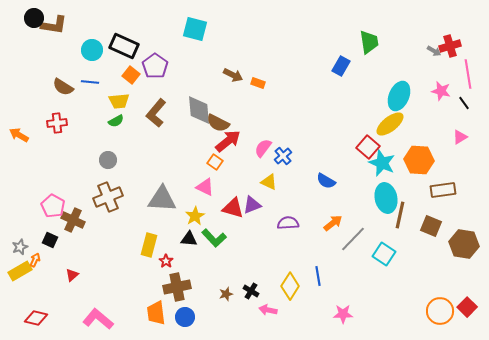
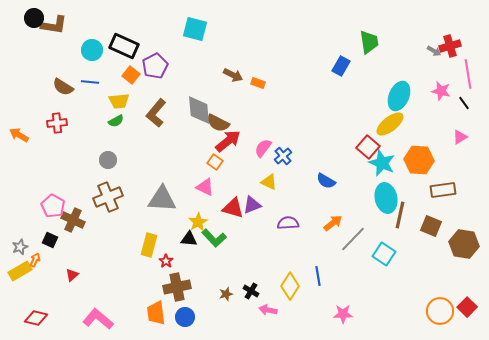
purple pentagon at (155, 66): rotated 10 degrees clockwise
yellow star at (195, 216): moved 3 px right, 6 px down
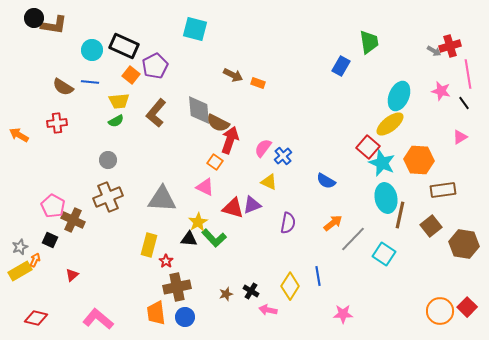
red arrow at (228, 141): moved 2 px right, 1 px up; rotated 32 degrees counterclockwise
purple semicircle at (288, 223): rotated 105 degrees clockwise
brown square at (431, 226): rotated 30 degrees clockwise
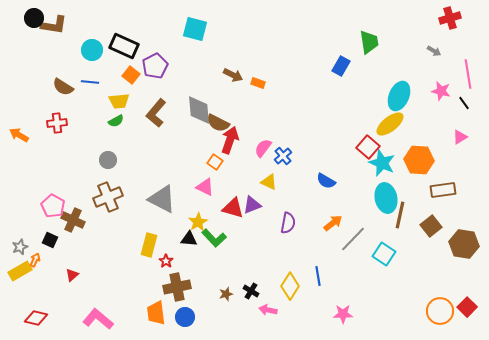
red cross at (450, 46): moved 28 px up
gray triangle at (162, 199): rotated 24 degrees clockwise
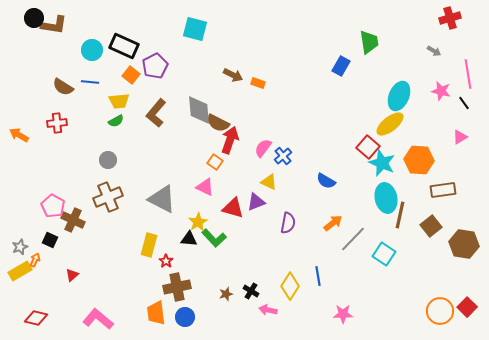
purple triangle at (252, 205): moved 4 px right, 3 px up
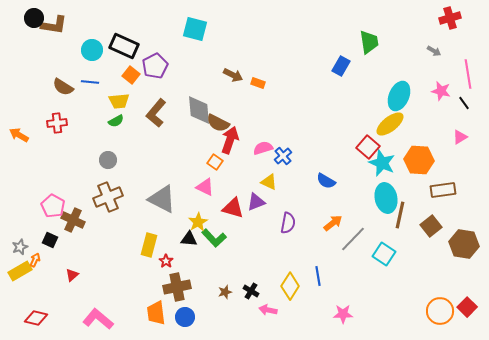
pink semicircle at (263, 148): rotated 36 degrees clockwise
brown star at (226, 294): moved 1 px left, 2 px up
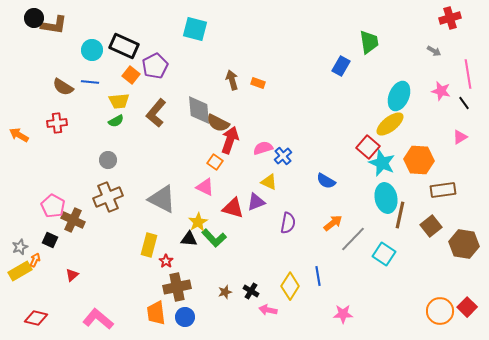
brown arrow at (233, 75): moved 1 px left, 5 px down; rotated 132 degrees counterclockwise
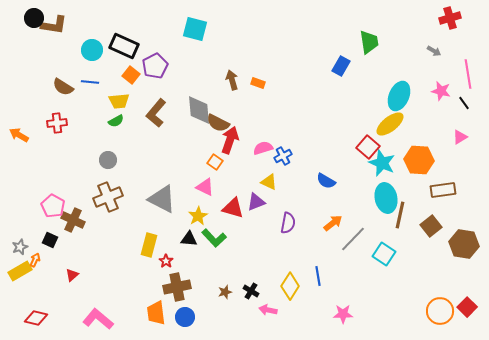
blue cross at (283, 156): rotated 12 degrees clockwise
yellow star at (198, 222): moved 6 px up
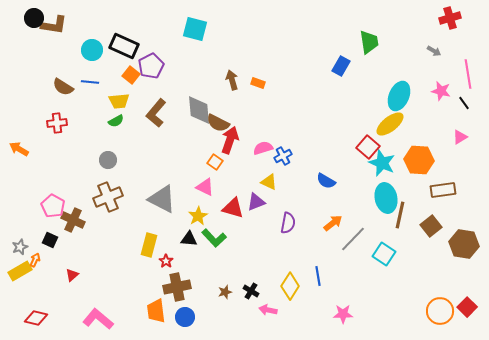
purple pentagon at (155, 66): moved 4 px left
orange arrow at (19, 135): moved 14 px down
orange trapezoid at (156, 313): moved 2 px up
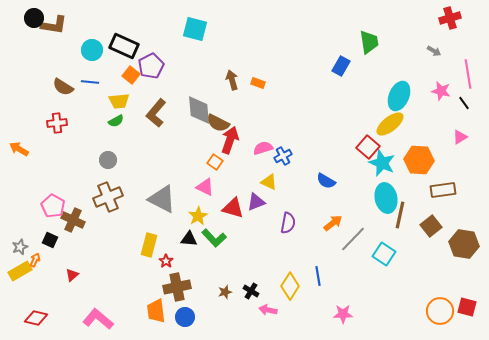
red square at (467, 307): rotated 30 degrees counterclockwise
